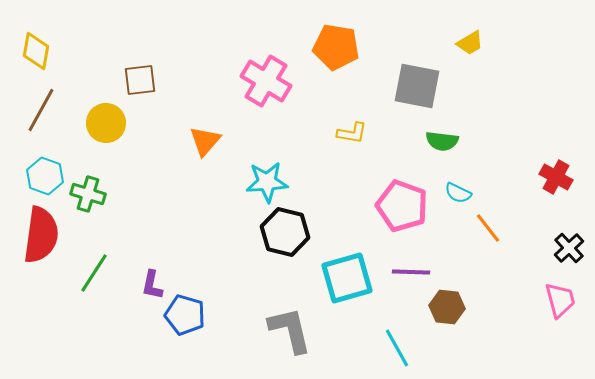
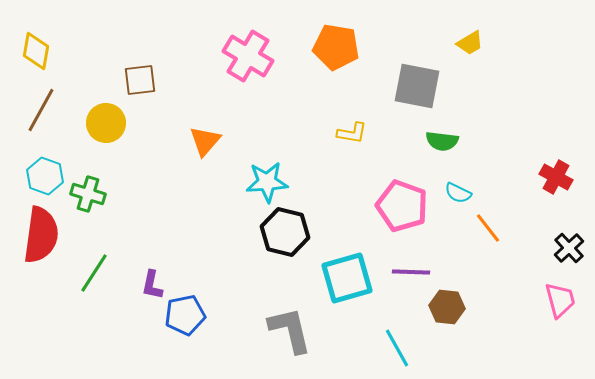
pink cross: moved 18 px left, 25 px up
blue pentagon: rotated 27 degrees counterclockwise
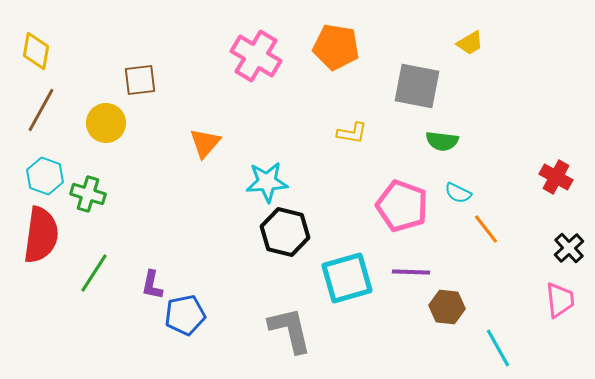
pink cross: moved 8 px right
orange triangle: moved 2 px down
orange line: moved 2 px left, 1 px down
pink trapezoid: rotated 9 degrees clockwise
cyan line: moved 101 px right
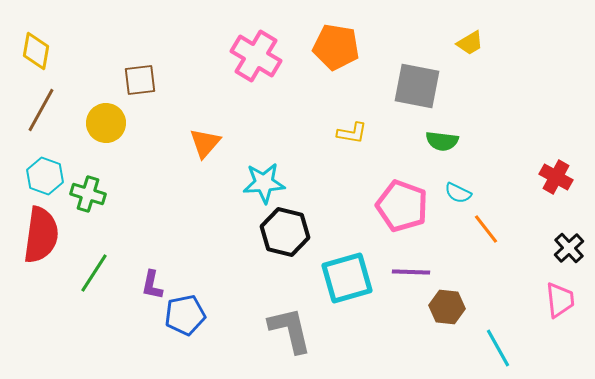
cyan star: moved 3 px left, 1 px down
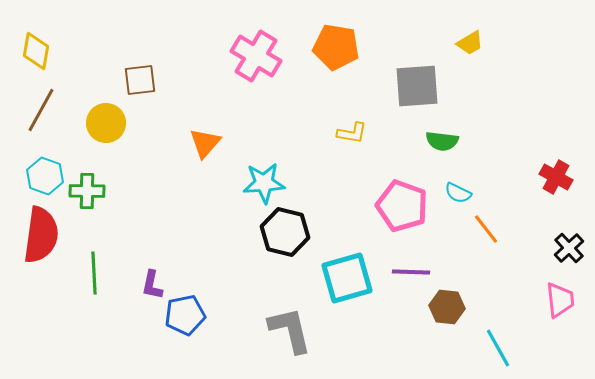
gray square: rotated 15 degrees counterclockwise
green cross: moved 1 px left, 3 px up; rotated 16 degrees counterclockwise
green line: rotated 36 degrees counterclockwise
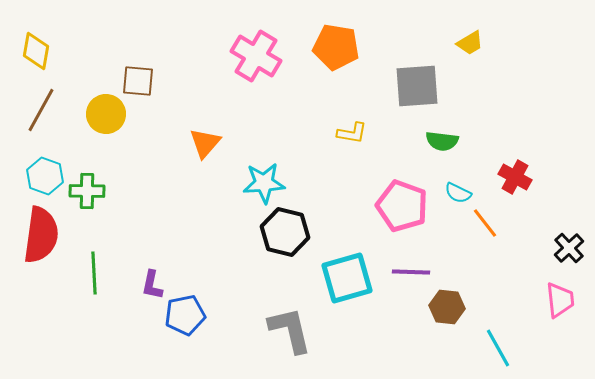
brown square: moved 2 px left, 1 px down; rotated 12 degrees clockwise
yellow circle: moved 9 px up
red cross: moved 41 px left
orange line: moved 1 px left, 6 px up
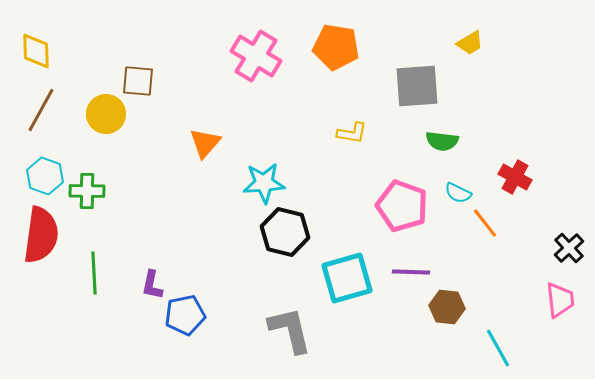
yellow diamond: rotated 12 degrees counterclockwise
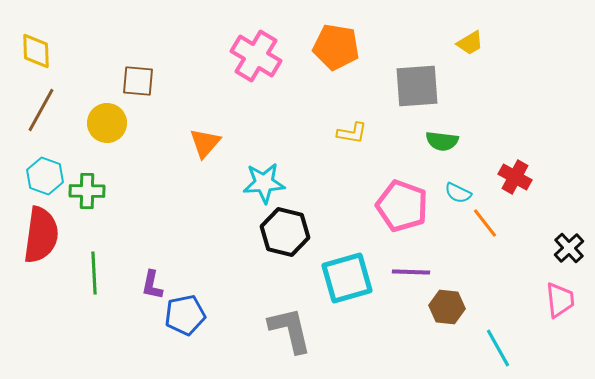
yellow circle: moved 1 px right, 9 px down
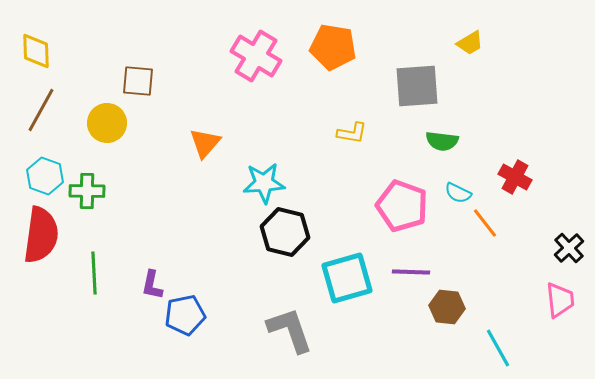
orange pentagon: moved 3 px left
gray L-shape: rotated 6 degrees counterclockwise
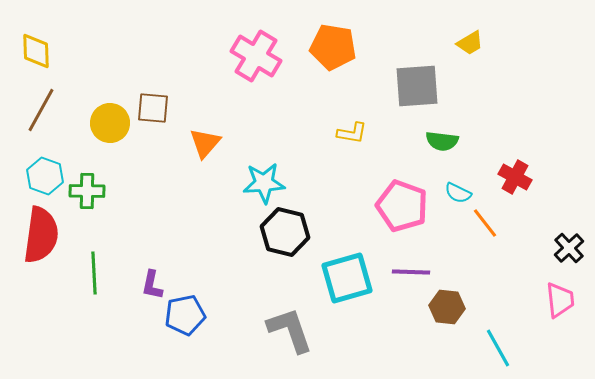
brown square: moved 15 px right, 27 px down
yellow circle: moved 3 px right
